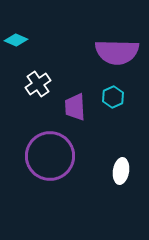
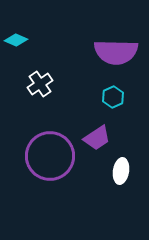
purple semicircle: moved 1 px left
white cross: moved 2 px right
purple trapezoid: moved 22 px right, 31 px down; rotated 120 degrees counterclockwise
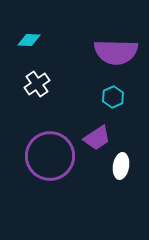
cyan diamond: moved 13 px right; rotated 20 degrees counterclockwise
white cross: moved 3 px left
white ellipse: moved 5 px up
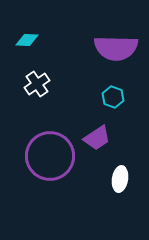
cyan diamond: moved 2 px left
purple semicircle: moved 4 px up
cyan hexagon: rotated 15 degrees counterclockwise
white ellipse: moved 1 px left, 13 px down
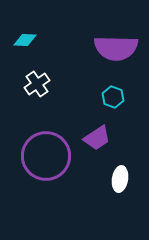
cyan diamond: moved 2 px left
purple circle: moved 4 px left
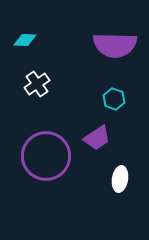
purple semicircle: moved 1 px left, 3 px up
cyan hexagon: moved 1 px right, 2 px down
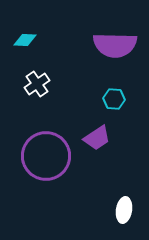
cyan hexagon: rotated 15 degrees counterclockwise
white ellipse: moved 4 px right, 31 px down
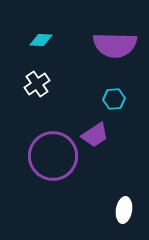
cyan diamond: moved 16 px right
cyan hexagon: rotated 10 degrees counterclockwise
purple trapezoid: moved 2 px left, 3 px up
purple circle: moved 7 px right
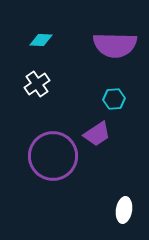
purple trapezoid: moved 2 px right, 1 px up
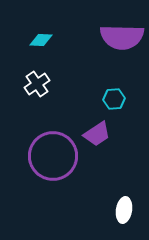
purple semicircle: moved 7 px right, 8 px up
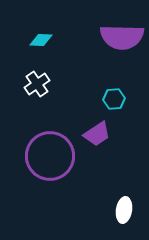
purple circle: moved 3 px left
